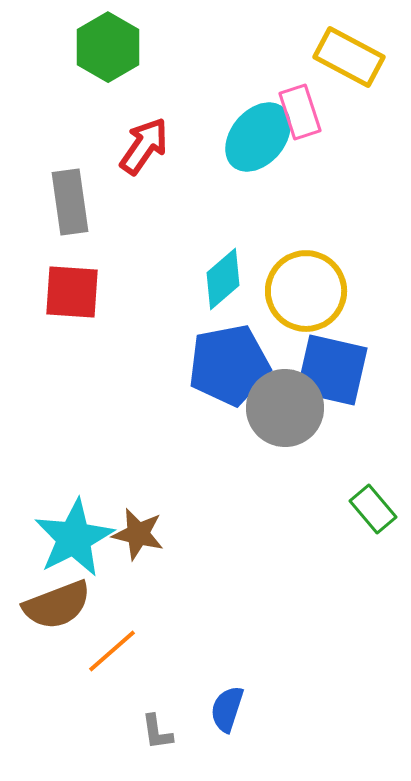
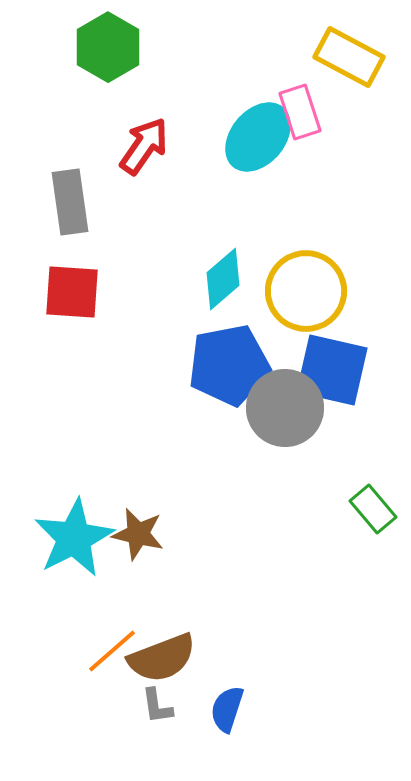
brown semicircle: moved 105 px right, 53 px down
gray L-shape: moved 26 px up
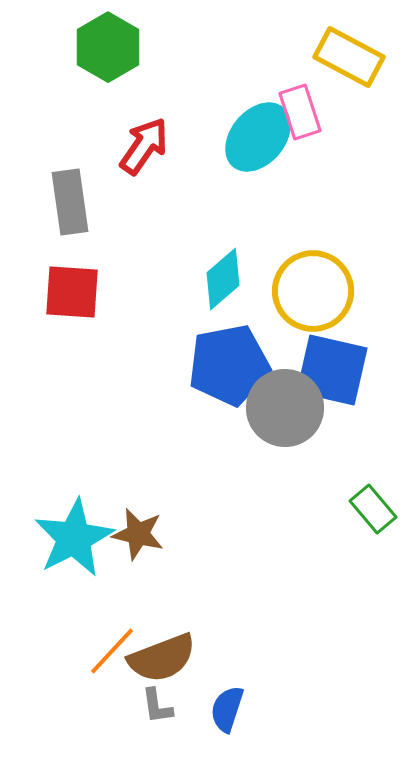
yellow circle: moved 7 px right
orange line: rotated 6 degrees counterclockwise
